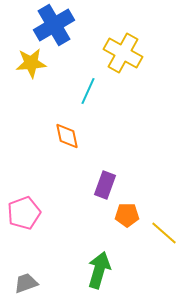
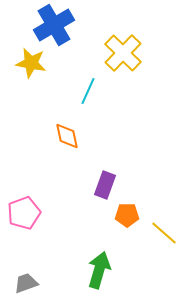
yellow cross: rotated 15 degrees clockwise
yellow star: rotated 16 degrees clockwise
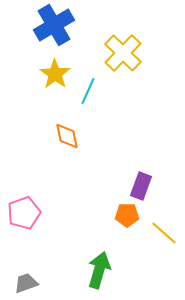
yellow star: moved 24 px right, 11 px down; rotated 24 degrees clockwise
purple rectangle: moved 36 px right, 1 px down
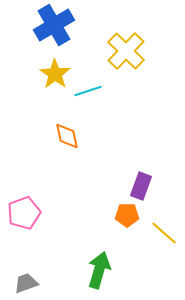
yellow cross: moved 3 px right, 2 px up
cyan line: rotated 48 degrees clockwise
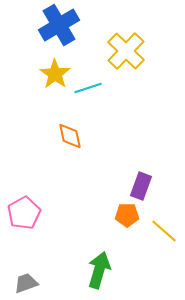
blue cross: moved 5 px right
cyan line: moved 3 px up
orange diamond: moved 3 px right
pink pentagon: rotated 8 degrees counterclockwise
yellow line: moved 2 px up
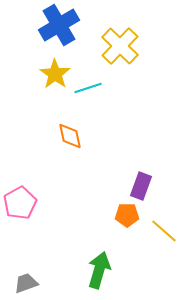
yellow cross: moved 6 px left, 5 px up
pink pentagon: moved 4 px left, 10 px up
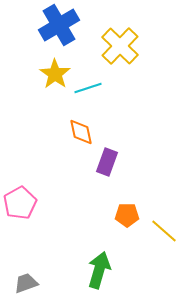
orange diamond: moved 11 px right, 4 px up
purple rectangle: moved 34 px left, 24 px up
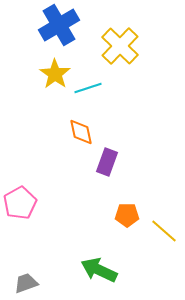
green arrow: rotated 81 degrees counterclockwise
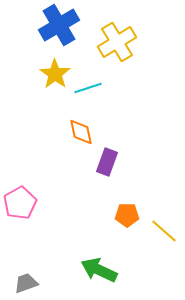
yellow cross: moved 3 px left, 4 px up; rotated 15 degrees clockwise
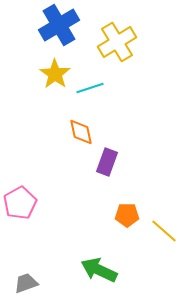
cyan line: moved 2 px right
